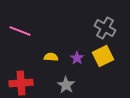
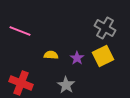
yellow semicircle: moved 2 px up
red cross: rotated 25 degrees clockwise
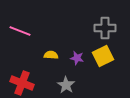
gray cross: rotated 30 degrees counterclockwise
purple star: rotated 24 degrees counterclockwise
red cross: moved 1 px right
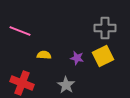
yellow semicircle: moved 7 px left
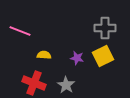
red cross: moved 12 px right
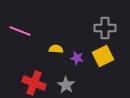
yellow semicircle: moved 12 px right, 6 px up
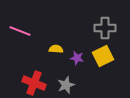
gray star: rotated 18 degrees clockwise
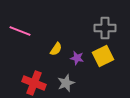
yellow semicircle: rotated 120 degrees clockwise
gray star: moved 2 px up
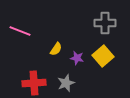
gray cross: moved 5 px up
yellow square: rotated 15 degrees counterclockwise
red cross: rotated 25 degrees counterclockwise
